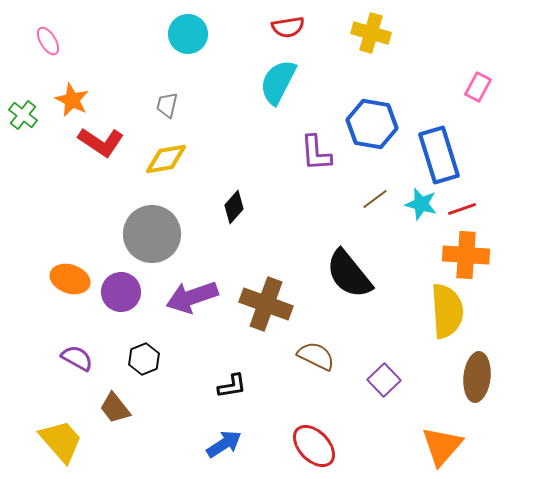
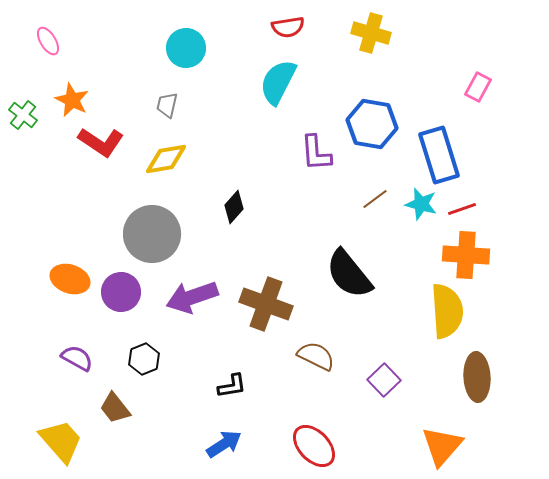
cyan circle: moved 2 px left, 14 px down
brown ellipse: rotated 9 degrees counterclockwise
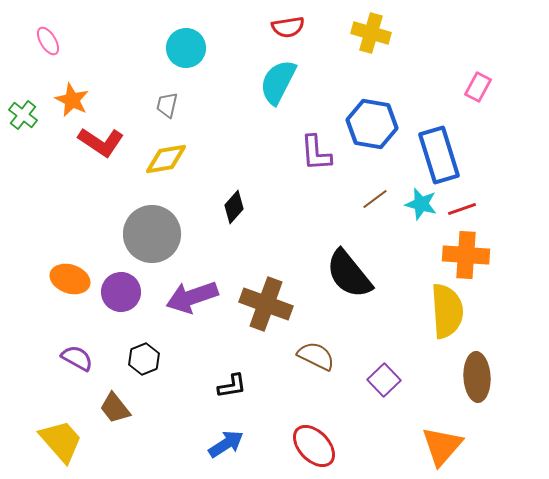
blue arrow: moved 2 px right
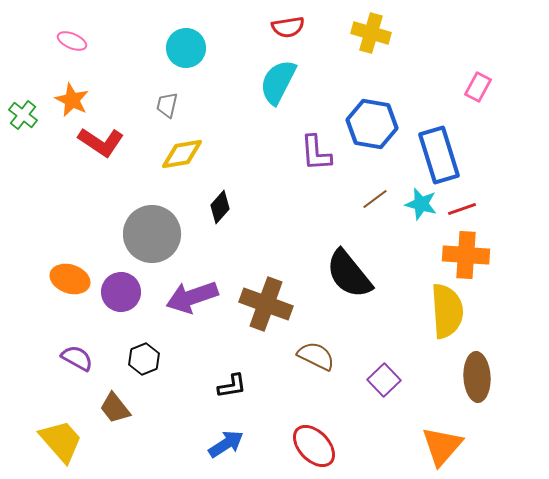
pink ellipse: moved 24 px right; rotated 36 degrees counterclockwise
yellow diamond: moved 16 px right, 5 px up
black diamond: moved 14 px left
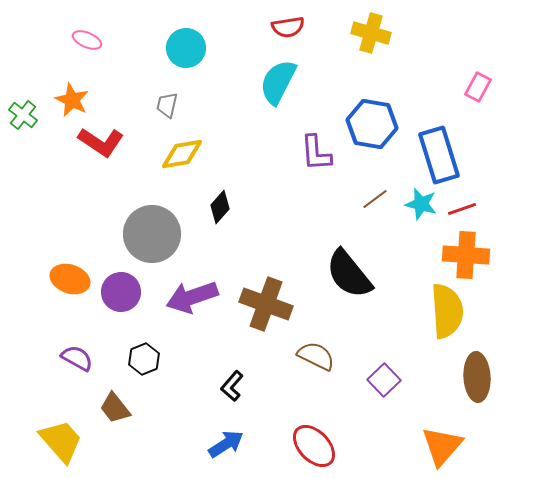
pink ellipse: moved 15 px right, 1 px up
black L-shape: rotated 140 degrees clockwise
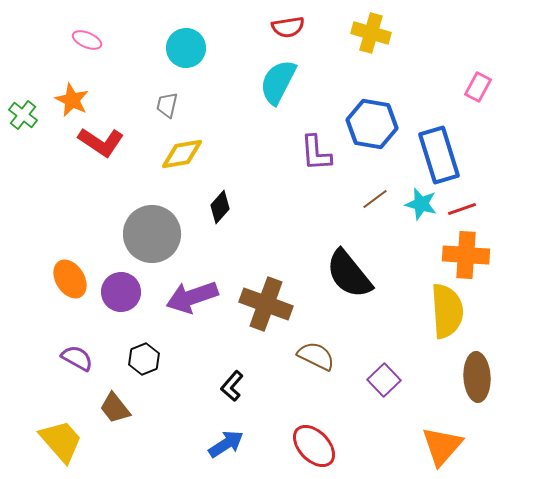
orange ellipse: rotated 39 degrees clockwise
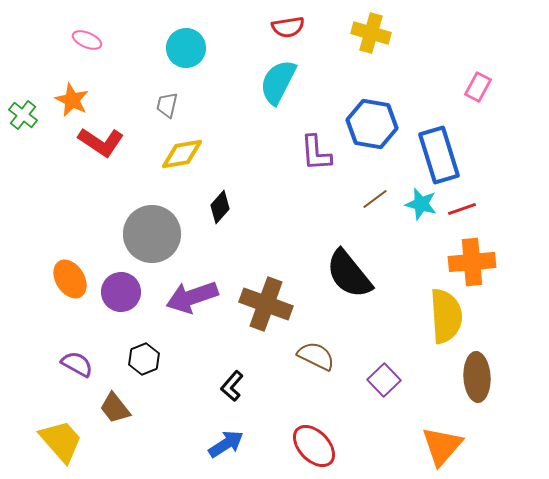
orange cross: moved 6 px right, 7 px down; rotated 9 degrees counterclockwise
yellow semicircle: moved 1 px left, 5 px down
purple semicircle: moved 6 px down
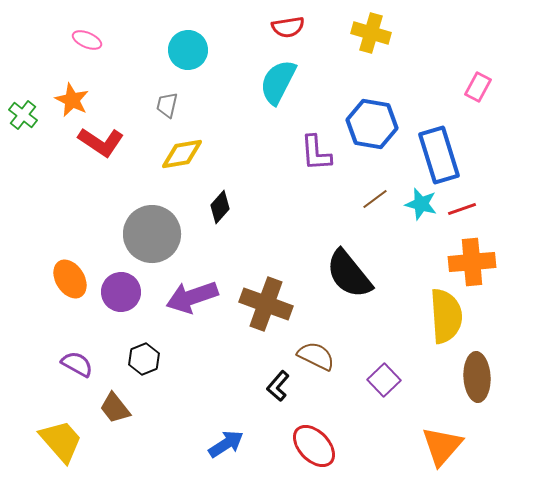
cyan circle: moved 2 px right, 2 px down
black L-shape: moved 46 px right
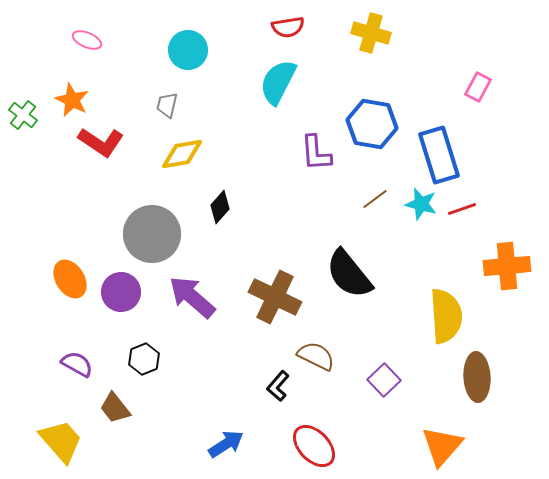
orange cross: moved 35 px right, 4 px down
purple arrow: rotated 60 degrees clockwise
brown cross: moved 9 px right, 7 px up; rotated 6 degrees clockwise
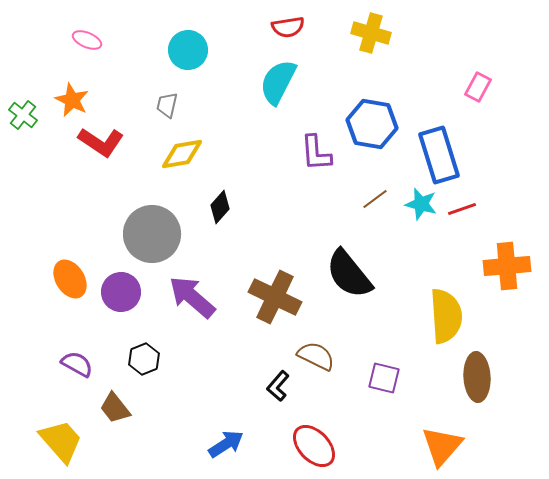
purple square: moved 2 px up; rotated 32 degrees counterclockwise
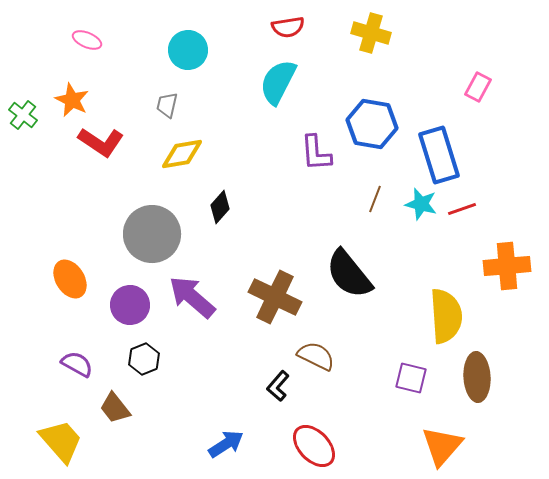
brown line: rotated 32 degrees counterclockwise
purple circle: moved 9 px right, 13 px down
purple square: moved 27 px right
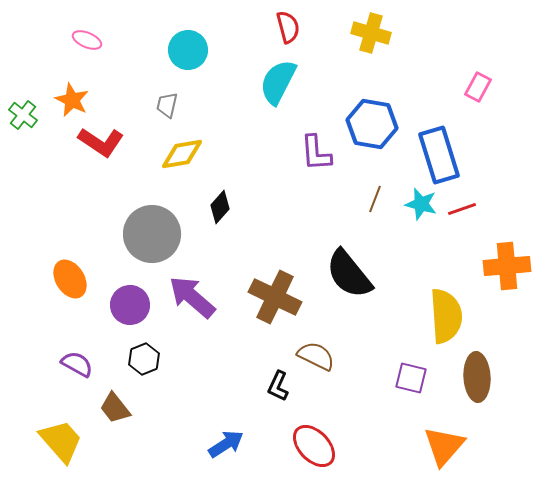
red semicircle: rotated 96 degrees counterclockwise
black L-shape: rotated 16 degrees counterclockwise
orange triangle: moved 2 px right
